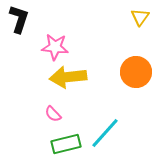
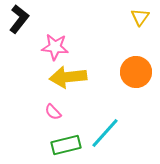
black L-shape: rotated 20 degrees clockwise
pink semicircle: moved 2 px up
green rectangle: moved 1 px down
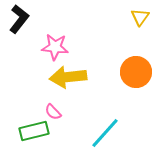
green rectangle: moved 32 px left, 14 px up
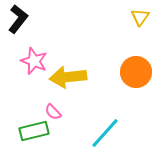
black L-shape: moved 1 px left
pink star: moved 21 px left, 14 px down; rotated 16 degrees clockwise
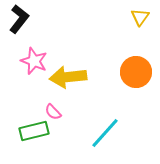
black L-shape: moved 1 px right
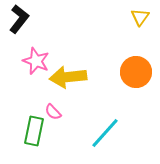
pink star: moved 2 px right
green rectangle: rotated 64 degrees counterclockwise
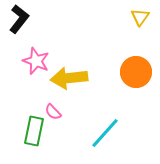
yellow arrow: moved 1 px right, 1 px down
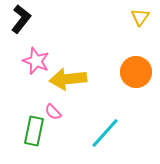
black L-shape: moved 2 px right
yellow arrow: moved 1 px left, 1 px down
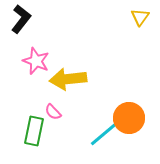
orange circle: moved 7 px left, 46 px down
cyan line: rotated 8 degrees clockwise
